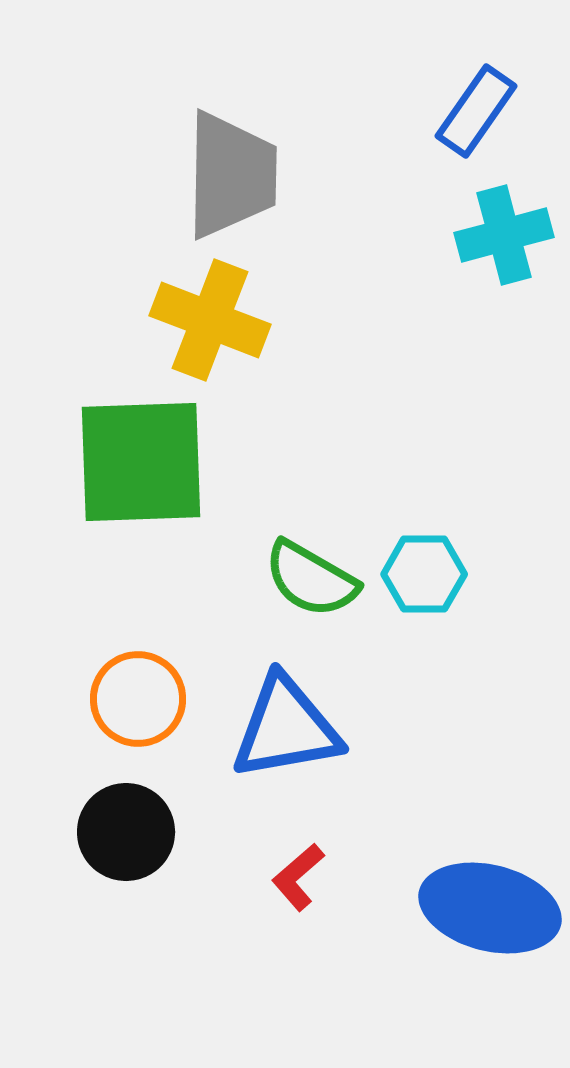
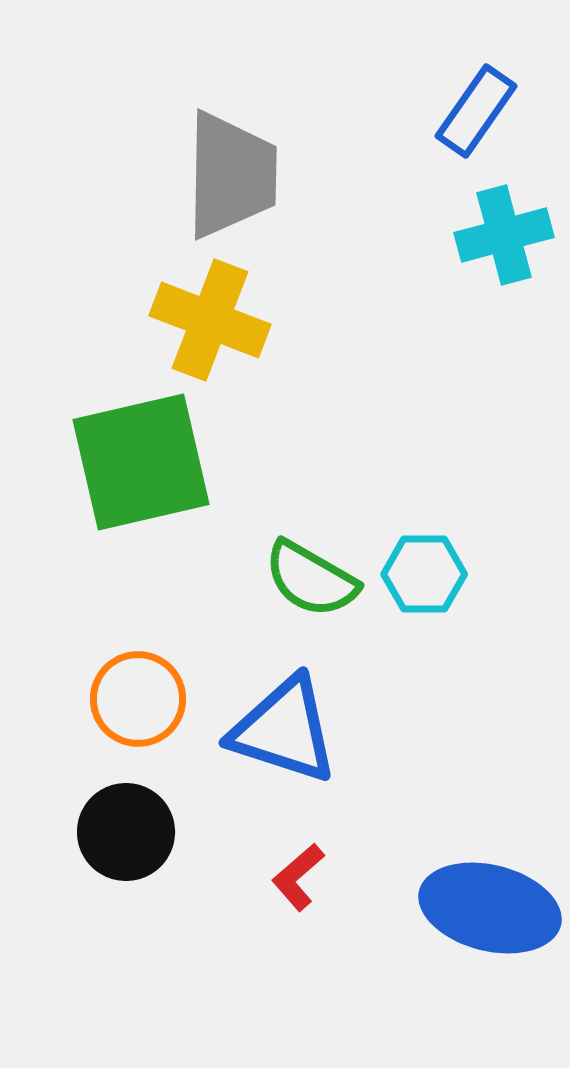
green square: rotated 11 degrees counterclockwise
blue triangle: moved 2 px left, 2 px down; rotated 28 degrees clockwise
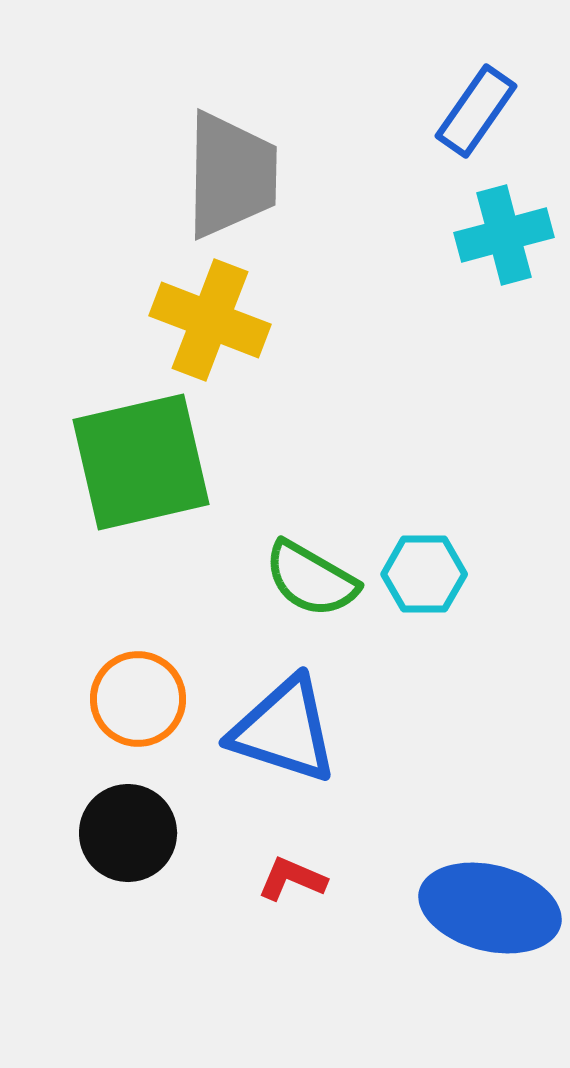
black circle: moved 2 px right, 1 px down
red L-shape: moved 6 px left, 2 px down; rotated 64 degrees clockwise
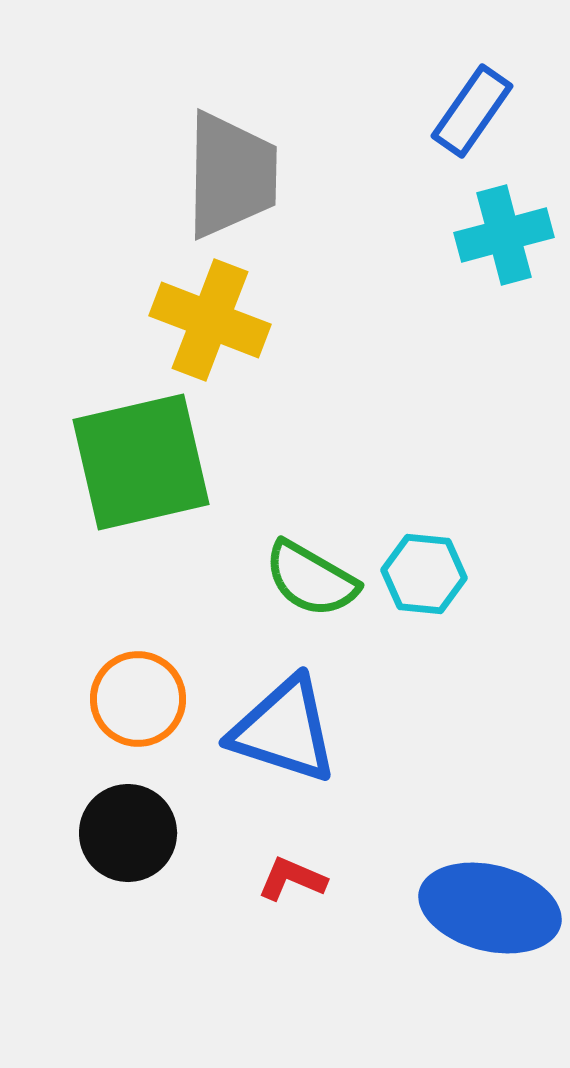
blue rectangle: moved 4 px left
cyan hexagon: rotated 6 degrees clockwise
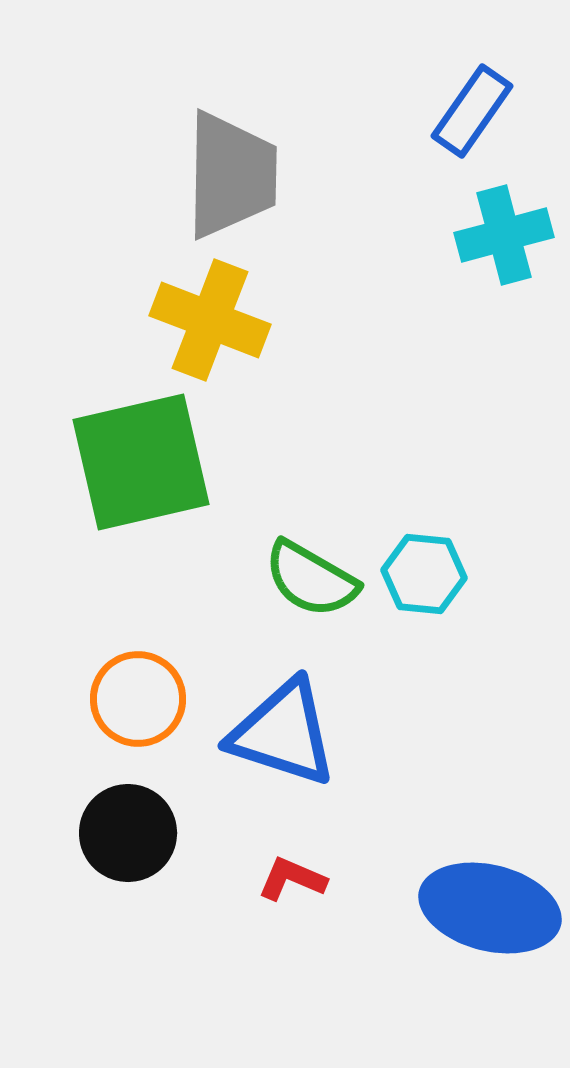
blue triangle: moved 1 px left, 3 px down
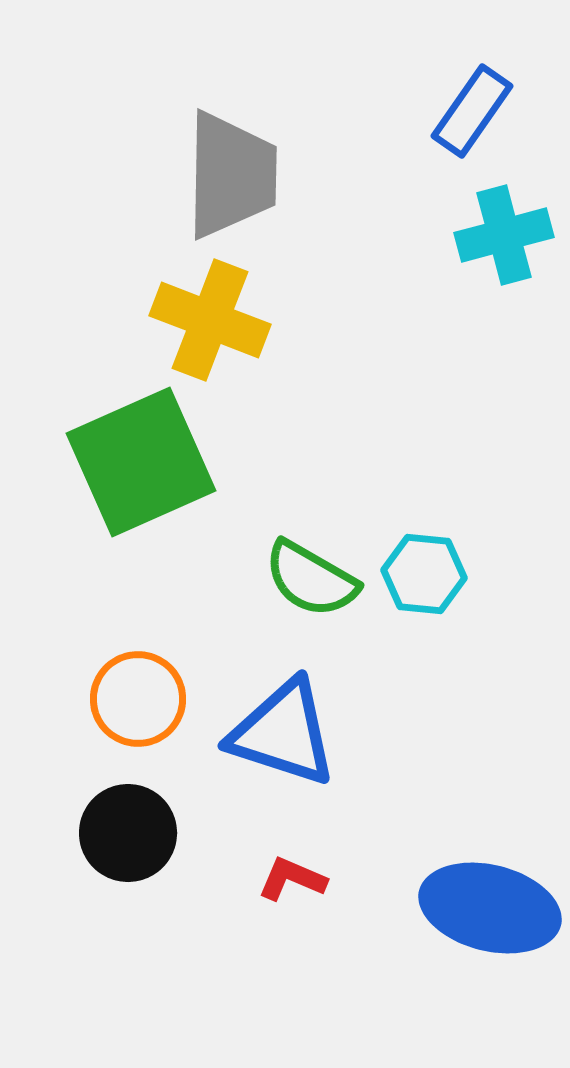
green square: rotated 11 degrees counterclockwise
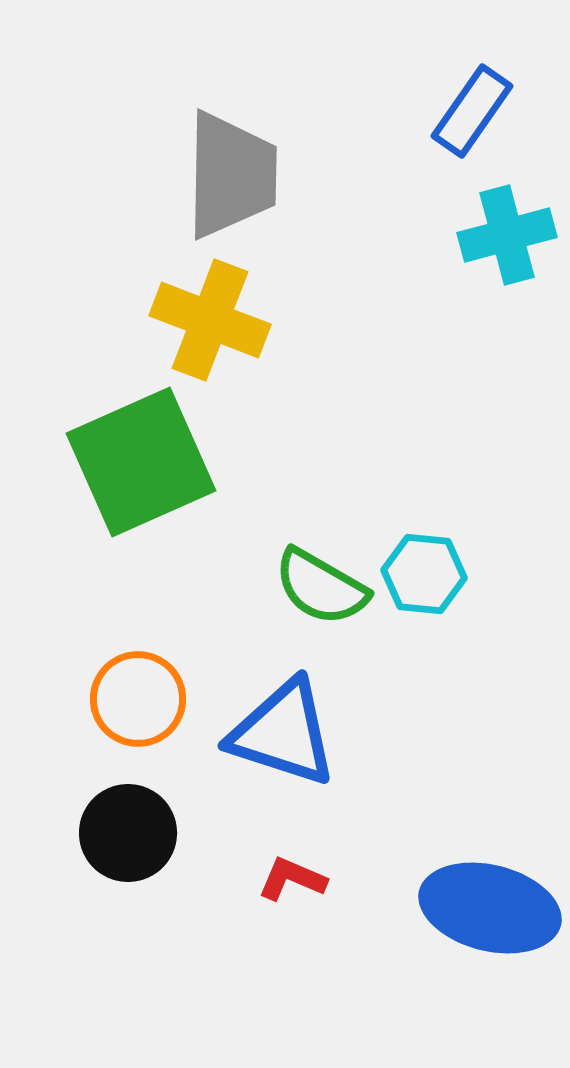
cyan cross: moved 3 px right
green semicircle: moved 10 px right, 8 px down
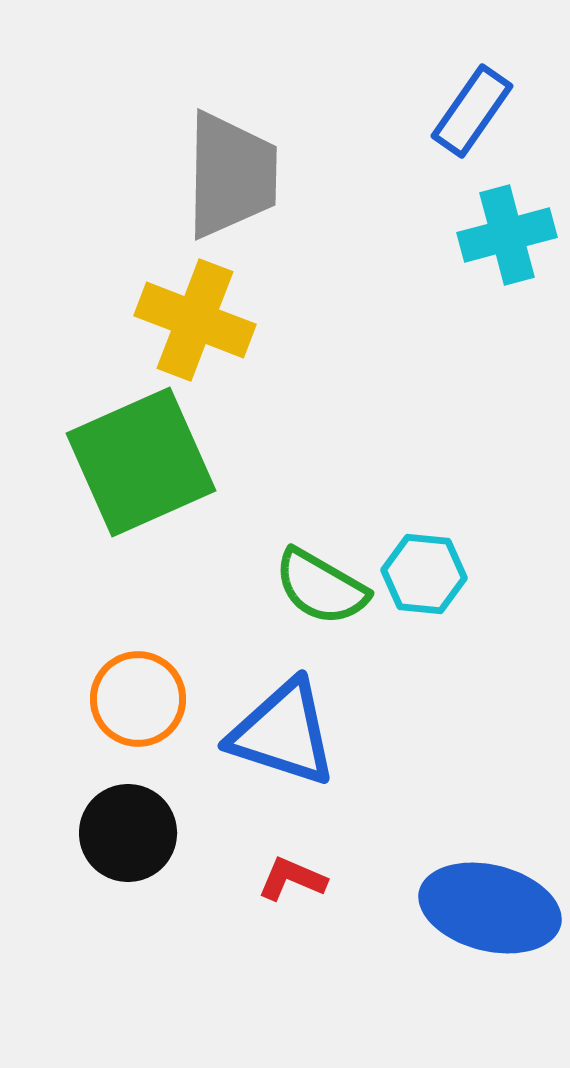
yellow cross: moved 15 px left
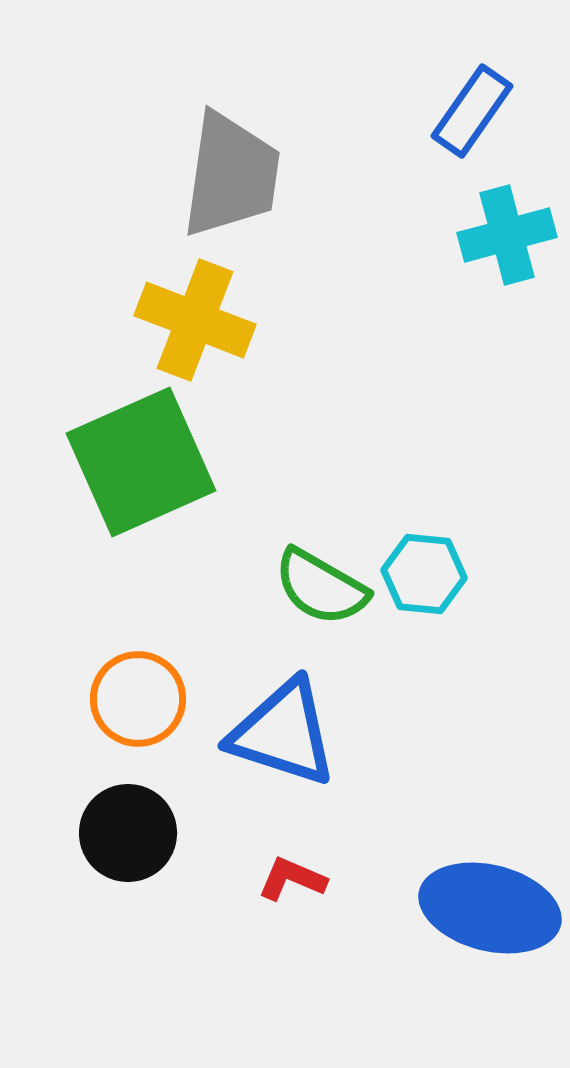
gray trapezoid: rotated 7 degrees clockwise
